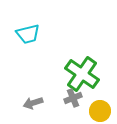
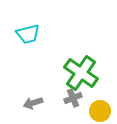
green cross: moved 1 px left, 1 px up
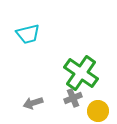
yellow circle: moved 2 px left
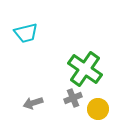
cyan trapezoid: moved 2 px left, 1 px up
green cross: moved 4 px right, 4 px up
yellow circle: moved 2 px up
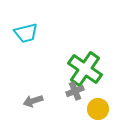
gray cross: moved 2 px right, 7 px up
gray arrow: moved 2 px up
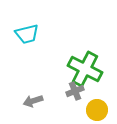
cyan trapezoid: moved 1 px right, 1 px down
green cross: rotated 8 degrees counterclockwise
yellow circle: moved 1 px left, 1 px down
